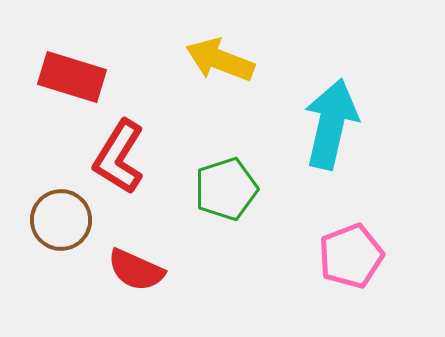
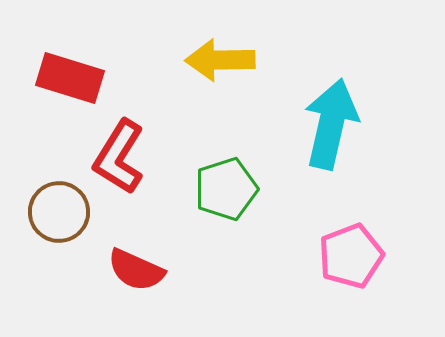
yellow arrow: rotated 22 degrees counterclockwise
red rectangle: moved 2 px left, 1 px down
brown circle: moved 2 px left, 8 px up
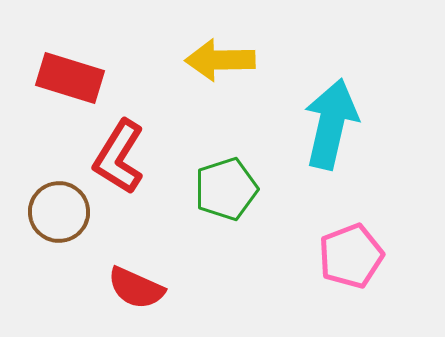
red semicircle: moved 18 px down
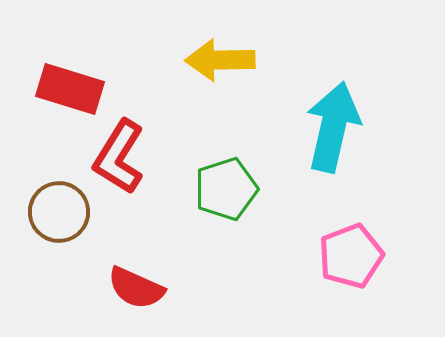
red rectangle: moved 11 px down
cyan arrow: moved 2 px right, 3 px down
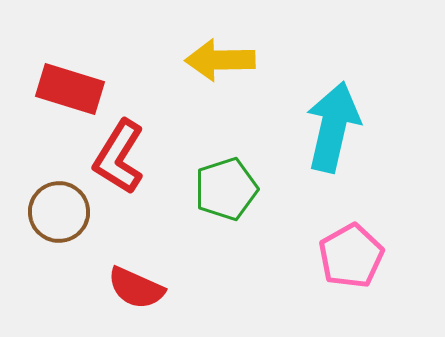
pink pentagon: rotated 8 degrees counterclockwise
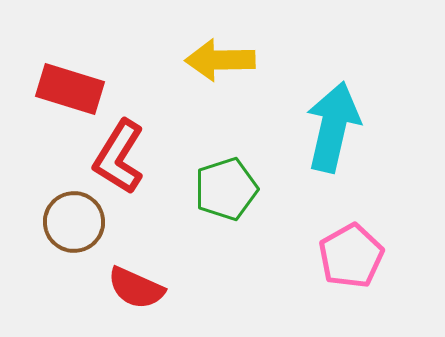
brown circle: moved 15 px right, 10 px down
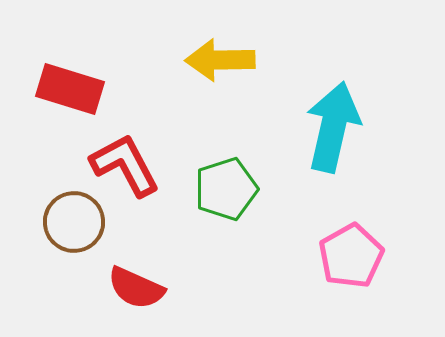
red L-shape: moved 6 px right, 8 px down; rotated 120 degrees clockwise
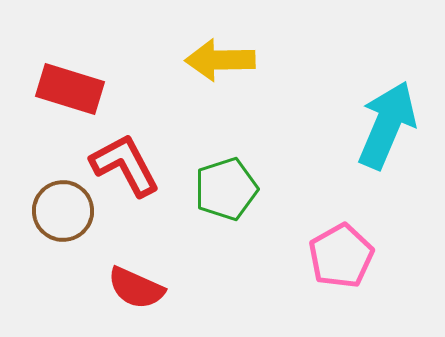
cyan arrow: moved 54 px right, 2 px up; rotated 10 degrees clockwise
brown circle: moved 11 px left, 11 px up
pink pentagon: moved 10 px left
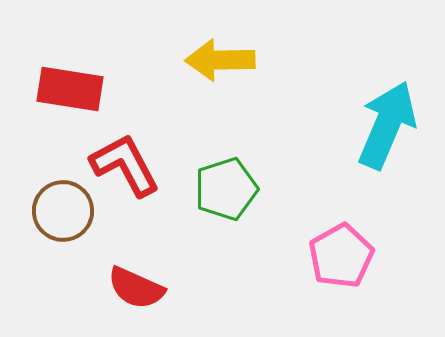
red rectangle: rotated 8 degrees counterclockwise
